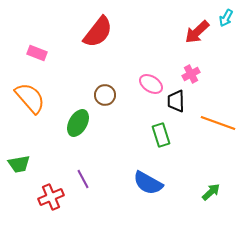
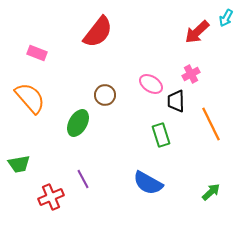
orange line: moved 7 px left, 1 px down; rotated 44 degrees clockwise
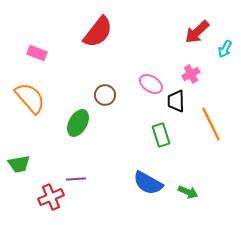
cyan arrow: moved 1 px left, 31 px down
purple line: moved 7 px left; rotated 66 degrees counterclockwise
green arrow: moved 23 px left; rotated 66 degrees clockwise
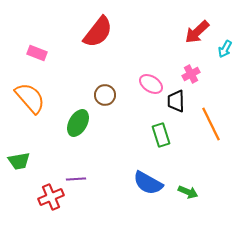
green trapezoid: moved 3 px up
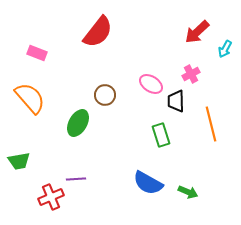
orange line: rotated 12 degrees clockwise
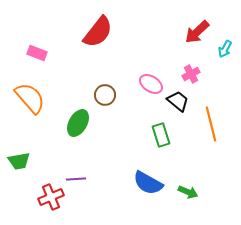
black trapezoid: moved 2 px right; rotated 130 degrees clockwise
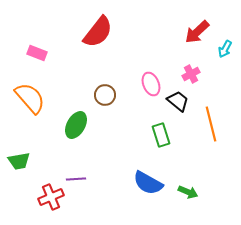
pink ellipse: rotated 35 degrees clockwise
green ellipse: moved 2 px left, 2 px down
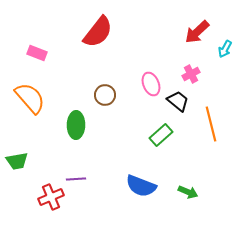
green ellipse: rotated 28 degrees counterclockwise
green rectangle: rotated 65 degrees clockwise
green trapezoid: moved 2 px left
blue semicircle: moved 7 px left, 3 px down; rotated 8 degrees counterclockwise
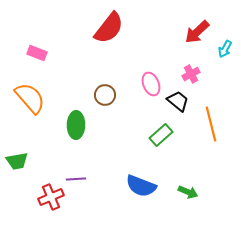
red semicircle: moved 11 px right, 4 px up
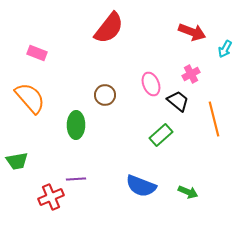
red arrow: moved 5 px left; rotated 116 degrees counterclockwise
orange line: moved 3 px right, 5 px up
